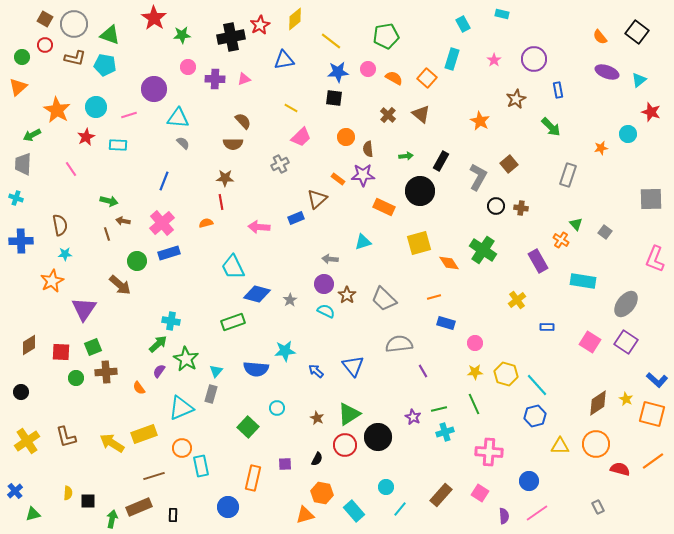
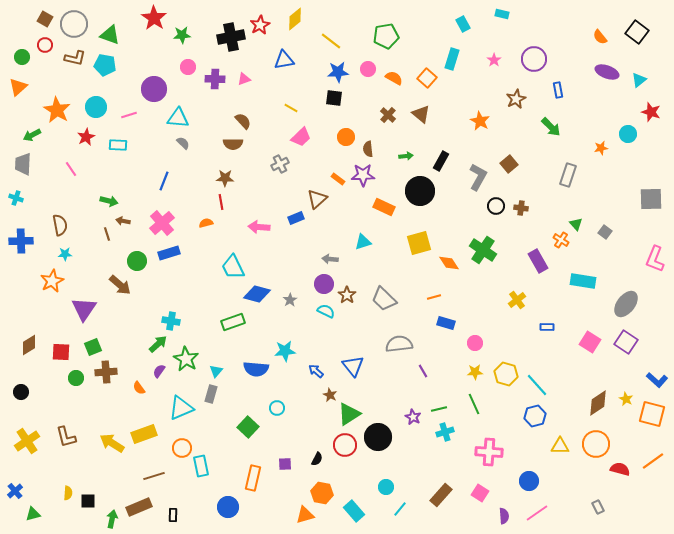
brown star at (317, 418): moved 13 px right, 23 px up
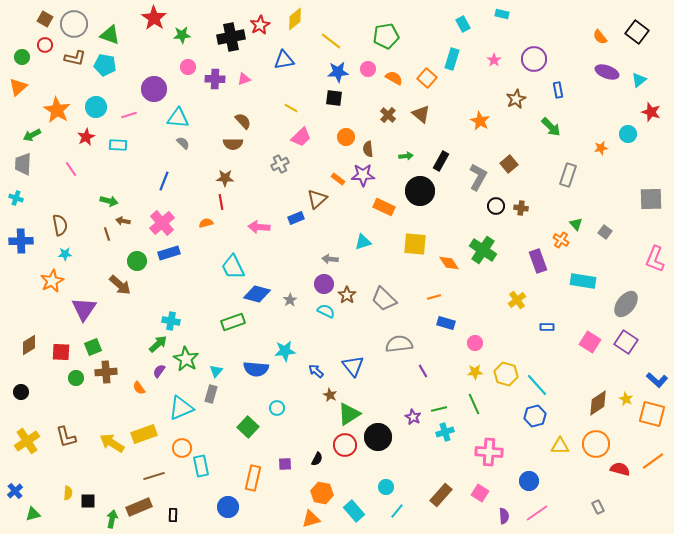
yellow square at (419, 243): moved 4 px left, 1 px down; rotated 20 degrees clockwise
purple rectangle at (538, 261): rotated 10 degrees clockwise
cyan line at (400, 509): moved 3 px left, 2 px down
orange triangle at (305, 515): moved 6 px right, 4 px down
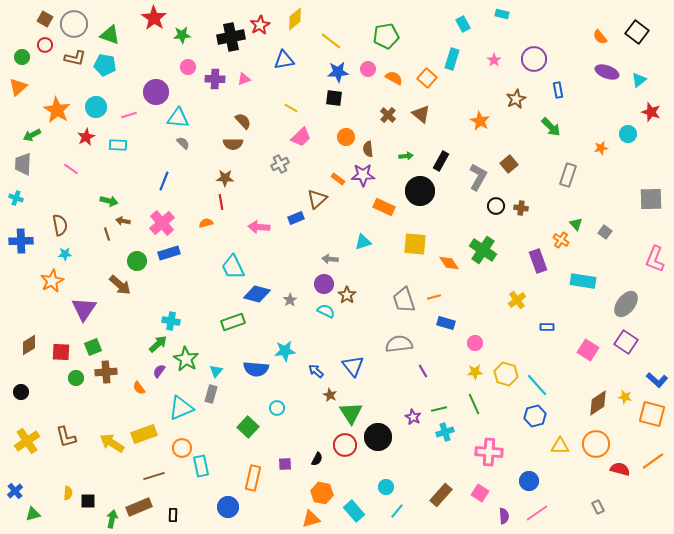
purple circle at (154, 89): moved 2 px right, 3 px down
pink line at (71, 169): rotated 21 degrees counterclockwise
gray trapezoid at (384, 299): moved 20 px right, 1 px down; rotated 28 degrees clockwise
pink square at (590, 342): moved 2 px left, 8 px down
yellow star at (626, 399): moved 1 px left, 2 px up; rotated 16 degrees counterclockwise
green triangle at (349, 414): moved 2 px right, 1 px up; rotated 30 degrees counterclockwise
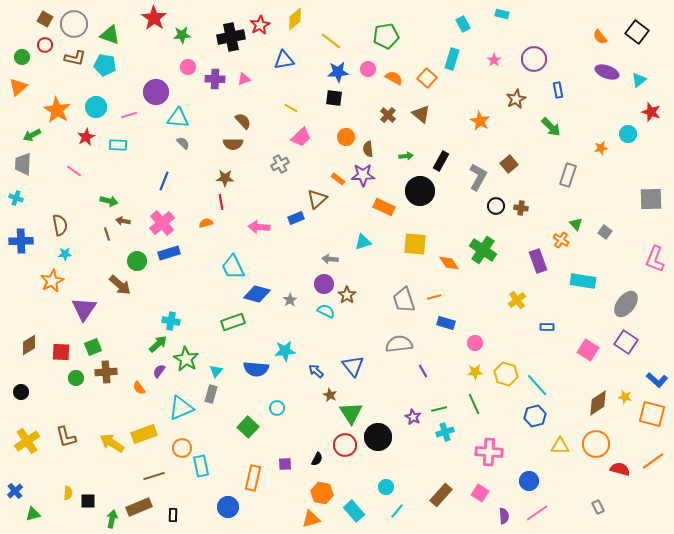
pink line at (71, 169): moved 3 px right, 2 px down
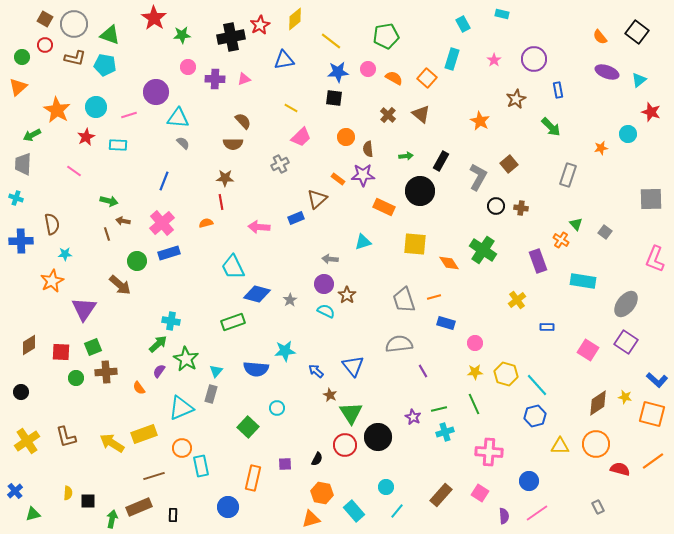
brown semicircle at (60, 225): moved 8 px left, 1 px up
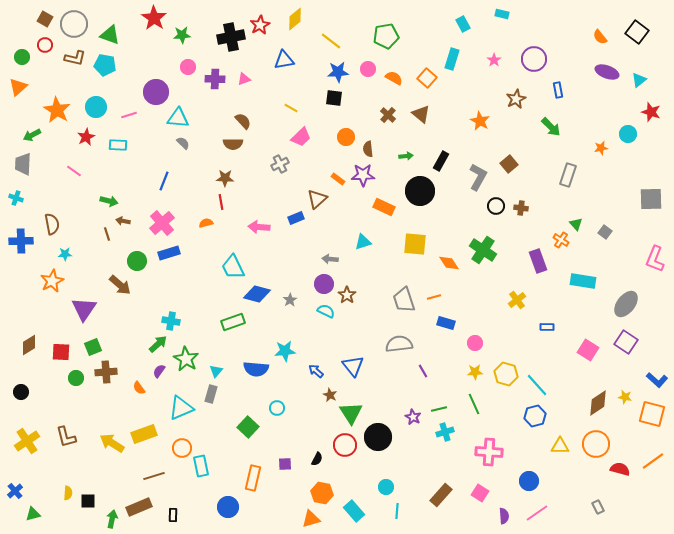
cyan line at (397, 511): rotated 35 degrees counterclockwise
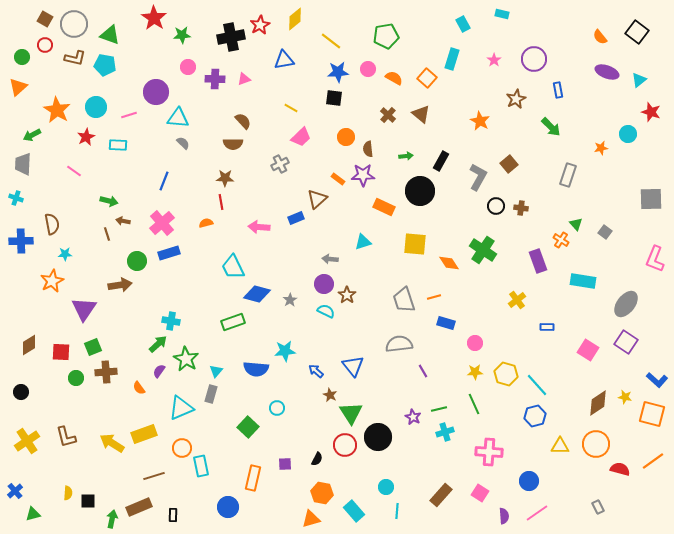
brown arrow at (120, 285): rotated 50 degrees counterclockwise
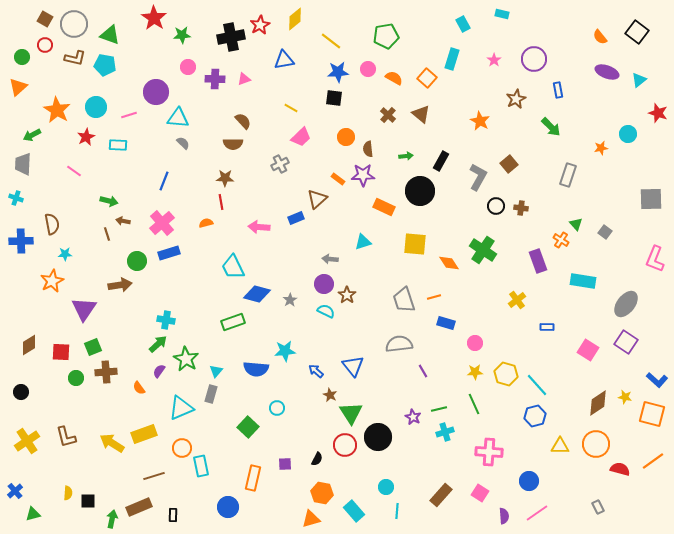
red star at (651, 112): moved 7 px right, 1 px down
cyan cross at (171, 321): moved 5 px left, 1 px up
